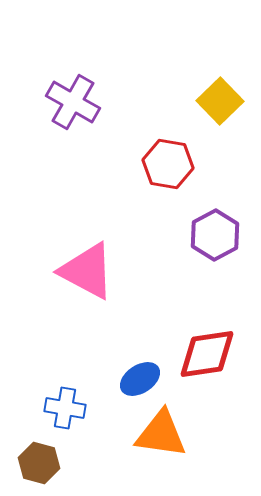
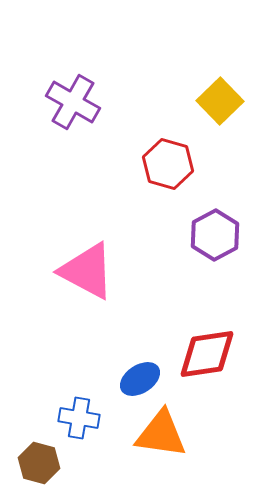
red hexagon: rotated 6 degrees clockwise
blue cross: moved 14 px right, 10 px down
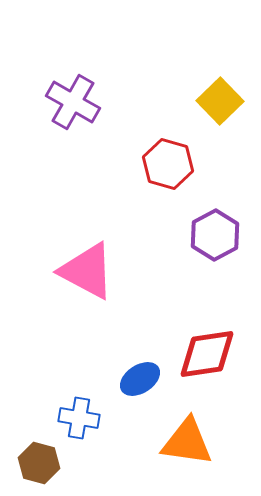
orange triangle: moved 26 px right, 8 px down
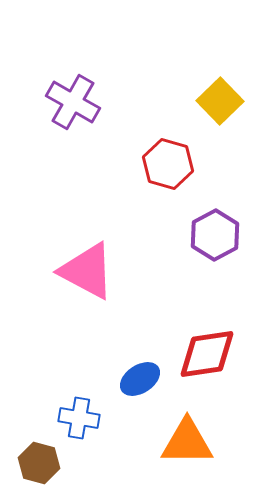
orange triangle: rotated 8 degrees counterclockwise
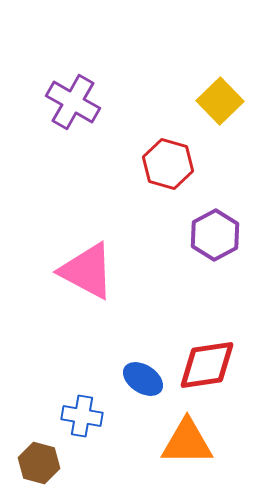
red diamond: moved 11 px down
blue ellipse: moved 3 px right; rotated 66 degrees clockwise
blue cross: moved 3 px right, 2 px up
